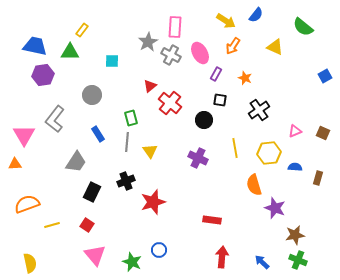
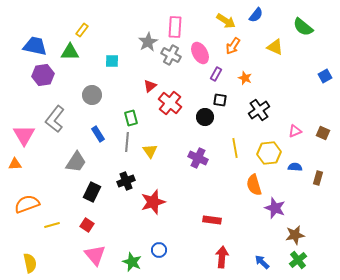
black circle at (204, 120): moved 1 px right, 3 px up
green cross at (298, 260): rotated 30 degrees clockwise
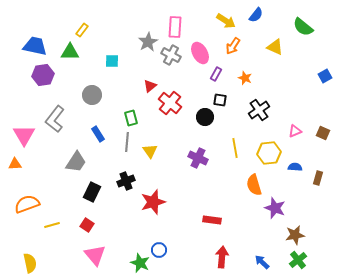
green star at (132, 262): moved 8 px right, 1 px down
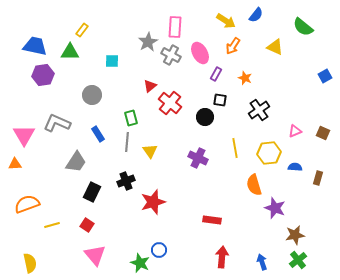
gray L-shape at (55, 119): moved 2 px right, 4 px down; rotated 76 degrees clockwise
blue arrow at (262, 262): rotated 28 degrees clockwise
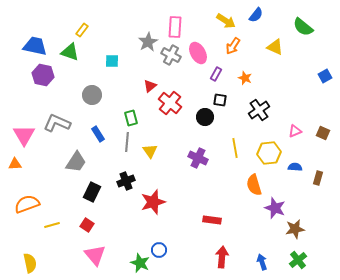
green triangle at (70, 52): rotated 18 degrees clockwise
pink ellipse at (200, 53): moved 2 px left
purple hexagon at (43, 75): rotated 20 degrees clockwise
brown star at (295, 235): moved 6 px up
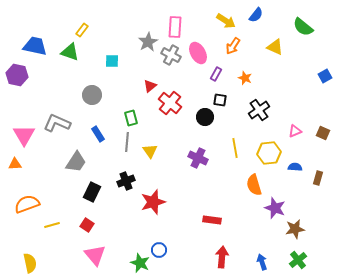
purple hexagon at (43, 75): moved 26 px left
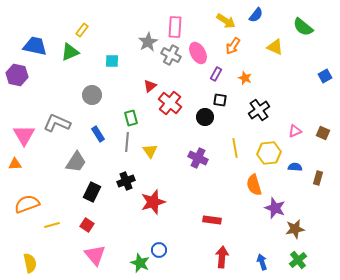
green triangle at (70, 52): rotated 42 degrees counterclockwise
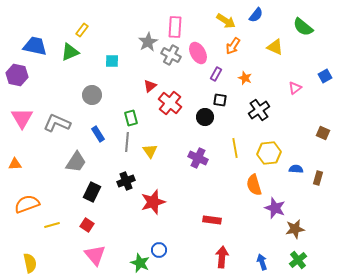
pink triangle at (295, 131): moved 43 px up; rotated 16 degrees counterclockwise
pink triangle at (24, 135): moved 2 px left, 17 px up
blue semicircle at (295, 167): moved 1 px right, 2 px down
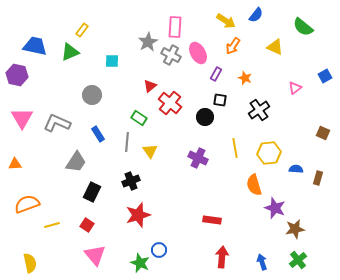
green rectangle at (131, 118): moved 8 px right; rotated 42 degrees counterclockwise
black cross at (126, 181): moved 5 px right
red star at (153, 202): moved 15 px left, 13 px down
